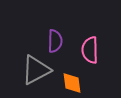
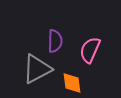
pink semicircle: rotated 24 degrees clockwise
gray triangle: moved 1 px right, 1 px up
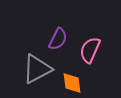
purple semicircle: moved 3 px right, 2 px up; rotated 25 degrees clockwise
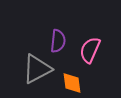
purple semicircle: moved 2 px down; rotated 20 degrees counterclockwise
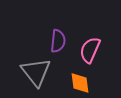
gray triangle: moved 1 px left, 3 px down; rotated 40 degrees counterclockwise
orange diamond: moved 8 px right
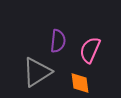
gray triangle: moved 1 px right; rotated 36 degrees clockwise
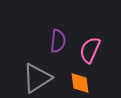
gray triangle: moved 6 px down
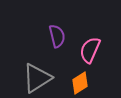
purple semicircle: moved 1 px left, 5 px up; rotated 20 degrees counterclockwise
orange diamond: rotated 65 degrees clockwise
